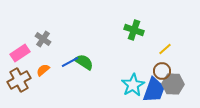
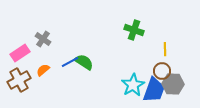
yellow line: rotated 48 degrees counterclockwise
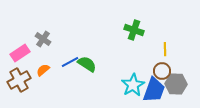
green semicircle: moved 3 px right, 2 px down
gray hexagon: moved 3 px right
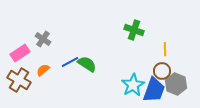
brown cross: rotated 30 degrees counterclockwise
gray hexagon: rotated 20 degrees clockwise
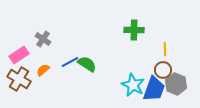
green cross: rotated 18 degrees counterclockwise
pink rectangle: moved 1 px left, 2 px down
brown circle: moved 1 px right, 1 px up
brown cross: moved 1 px up
cyan star: rotated 15 degrees counterclockwise
blue trapezoid: moved 1 px up
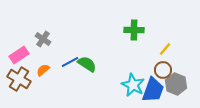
yellow line: rotated 40 degrees clockwise
blue trapezoid: moved 1 px left, 1 px down
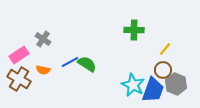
orange semicircle: rotated 128 degrees counterclockwise
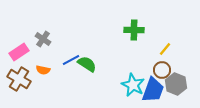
pink rectangle: moved 3 px up
blue line: moved 1 px right, 2 px up
brown circle: moved 1 px left
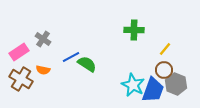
blue line: moved 3 px up
brown circle: moved 2 px right
brown cross: moved 2 px right
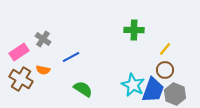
green semicircle: moved 4 px left, 25 px down
brown circle: moved 1 px right
gray hexagon: moved 1 px left, 10 px down
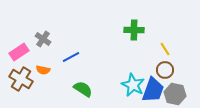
yellow line: rotated 72 degrees counterclockwise
gray hexagon: rotated 10 degrees counterclockwise
